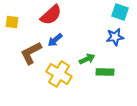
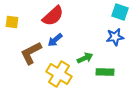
red semicircle: moved 2 px right, 1 px down
green arrow: moved 2 px left, 1 px up
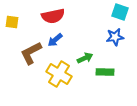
red semicircle: rotated 30 degrees clockwise
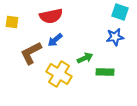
red semicircle: moved 2 px left
